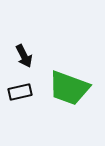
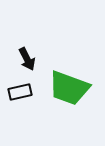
black arrow: moved 3 px right, 3 px down
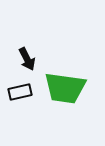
green trapezoid: moved 4 px left; rotated 12 degrees counterclockwise
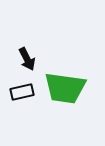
black rectangle: moved 2 px right
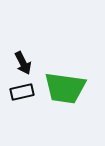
black arrow: moved 4 px left, 4 px down
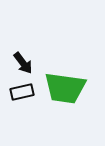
black arrow: rotated 10 degrees counterclockwise
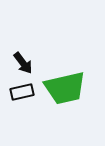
green trapezoid: rotated 21 degrees counterclockwise
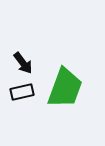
green trapezoid: rotated 57 degrees counterclockwise
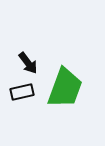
black arrow: moved 5 px right
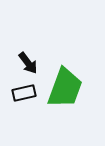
black rectangle: moved 2 px right, 1 px down
